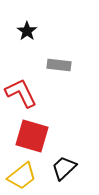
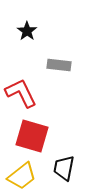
black trapezoid: rotated 36 degrees counterclockwise
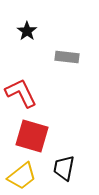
gray rectangle: moved 8 px right, 8 px up
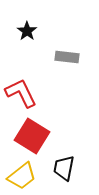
red square: rotated 16 degrees clockwise
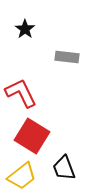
black star: moved 2 px left, 2 px up
black trapezoid: rotated 32 degrees counterclockwise
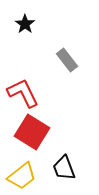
black star: moved 5 px up
gray rectangle: moved 3 px down; rotated 45 degrees clockwise
red L-shape: moved 2 px right
red square: moved 4 px up
